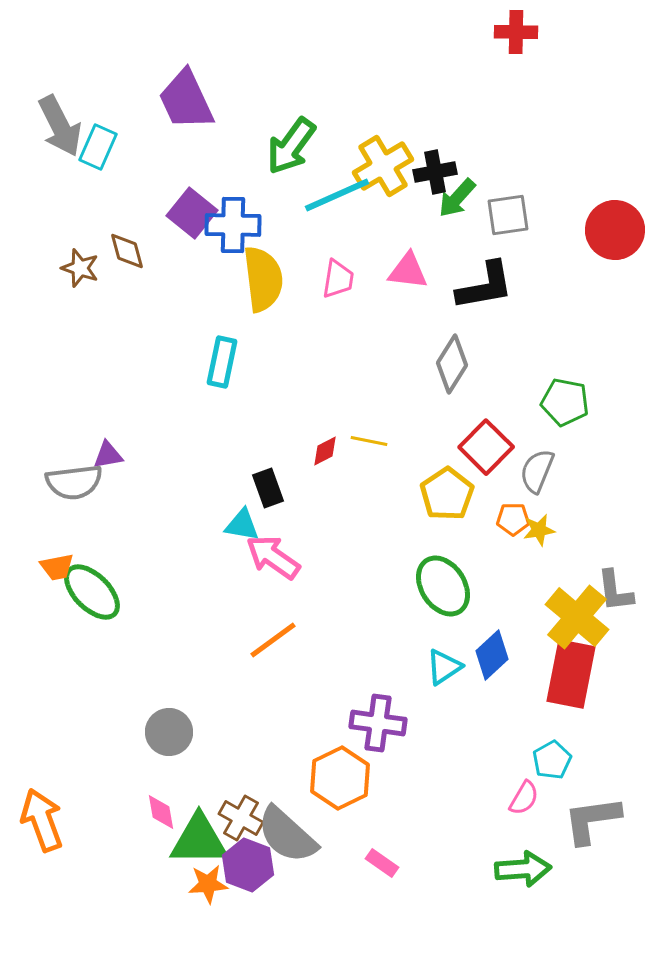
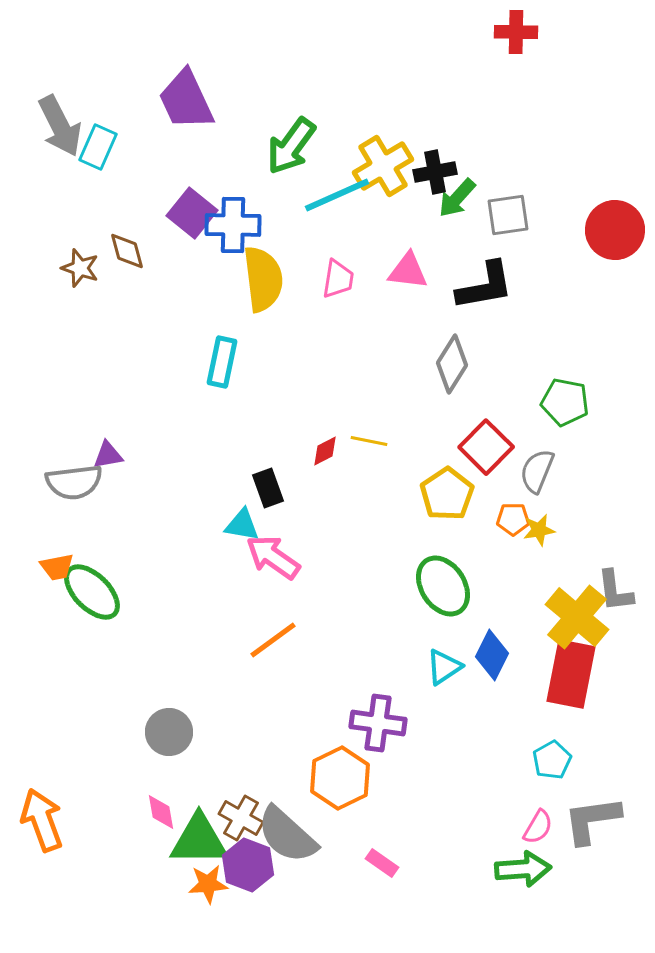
blue diamond at (492, 655): rotated 21 degrees counterclockwise
pink semicircle at (524, 798): moved 14 px right, 29 px down
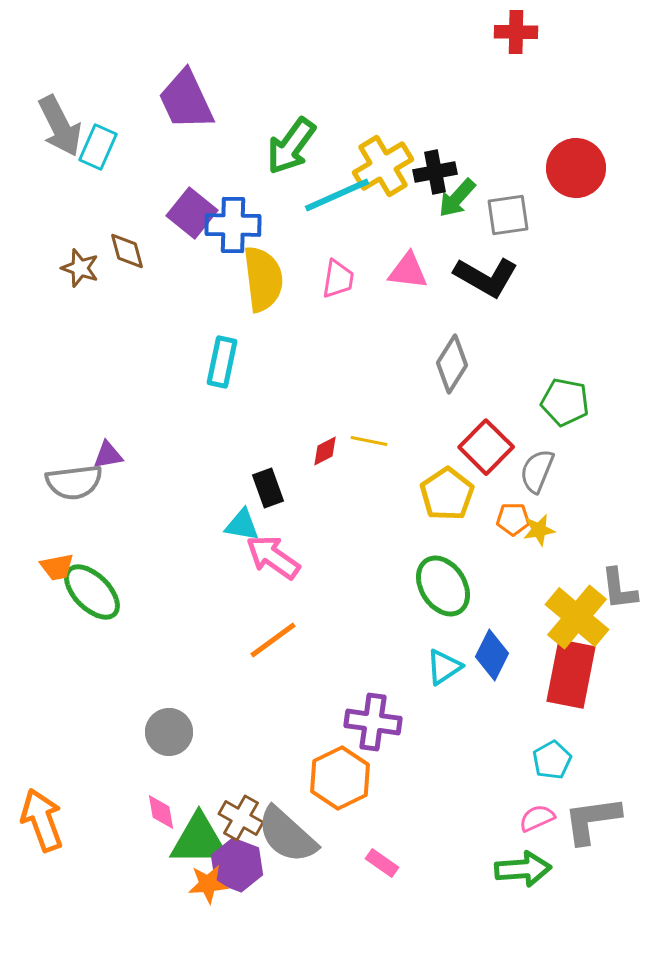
red circle at (615, 230): moved 39 px left, 62 px up
black L-shape at (485, 286): moved 1 px right, 9 px up; rotated 40 degrees clockwise
gray L-shape at (615, 591): moved 4 px right, 2 px up
purple cross at (378, 723): moved 5 px left, 1 px up
pink semicircle at (538, 827): moved 1 px left, 9 px up; rotated 144 degrees counterclockwise
purple hexagon at (248, 865): moved 11 px left
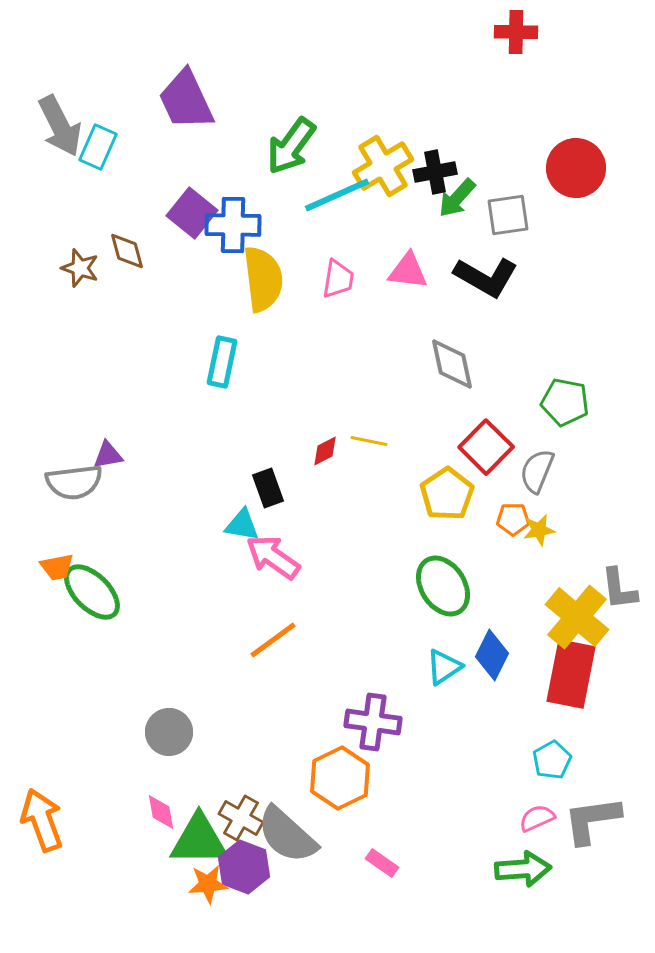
gray diamond at (452, 364): rotated 44 degrees counterclockwise
purple hexagon at (237, 865): moved 7 px right, 2 px down
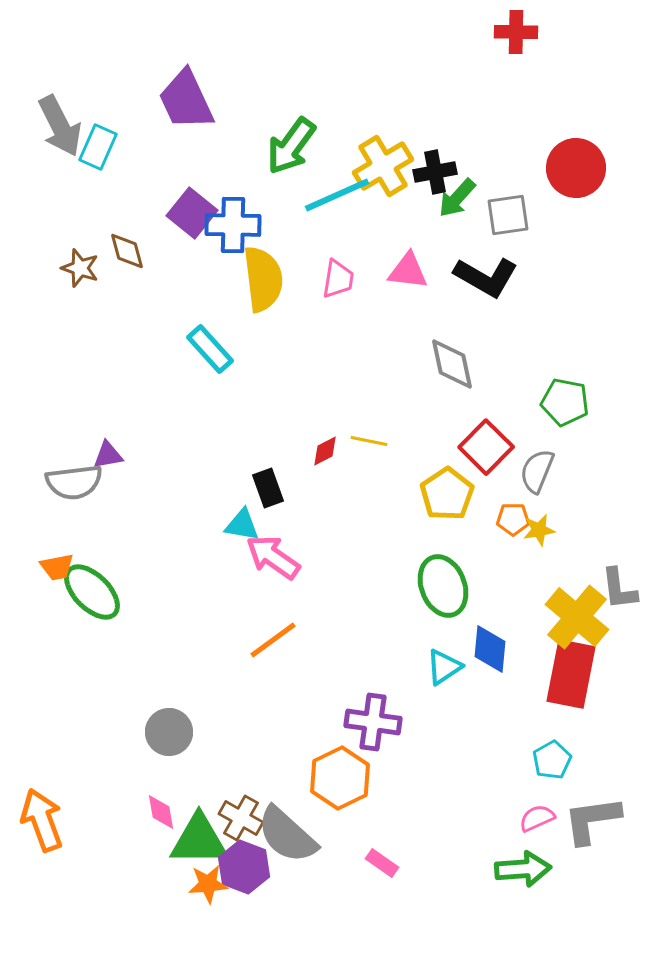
cyan rectangle at (222, 362): moved 12 px left, 13 px up; rotated 54 degrees counterclockwise
green ellipse at (443, 586): rotated 12 degrees clockwise
blue diamond at (492, 655): moved 2 px left, 6 px up; rotated 21 degrees counterclockwise
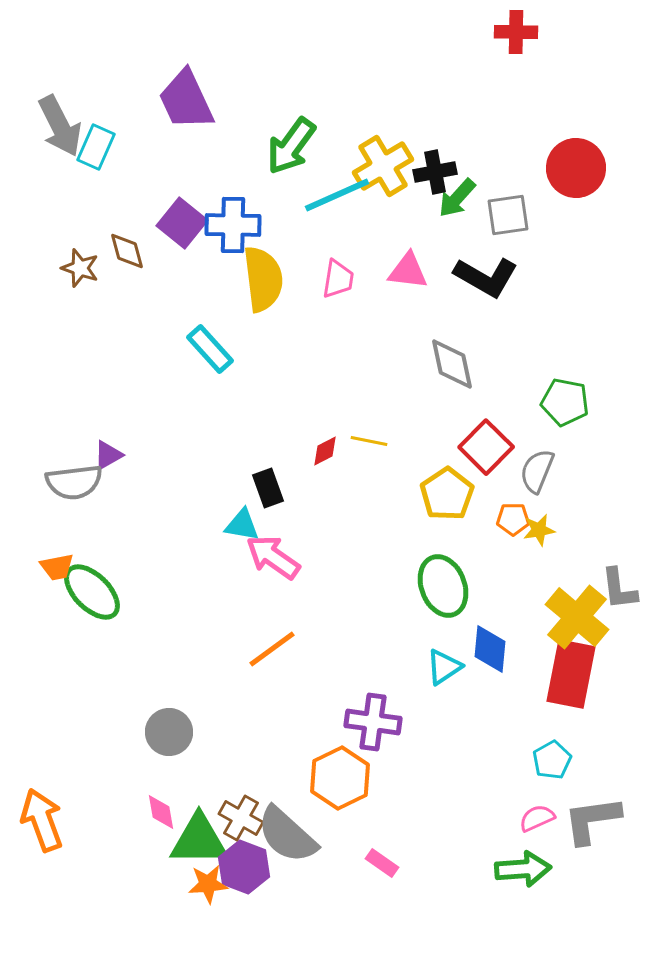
cyan rectangle at (98, 147): moved 2 px left
purple square at (192, 213): moved 10 px left, 10 px down
purple triangle at (108, 455): rotated 20 degrees counterclockwise
orange line at (273, 640): moved 1 px left, 9 px down
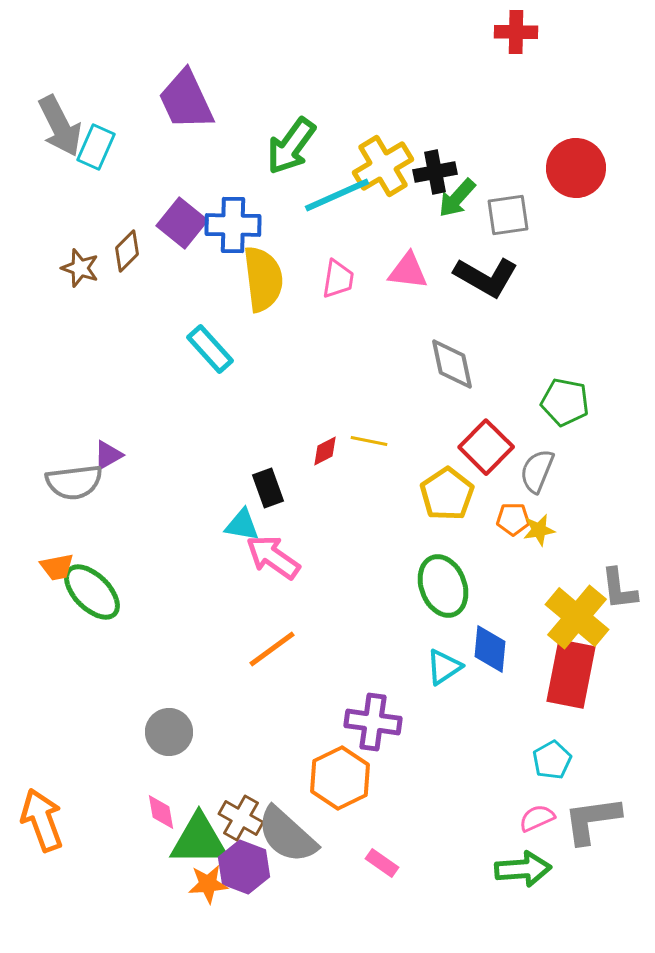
brown diamond at (127, 251): rotated 60 degrees clockwise
